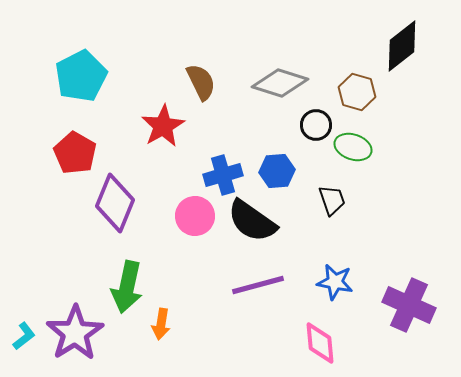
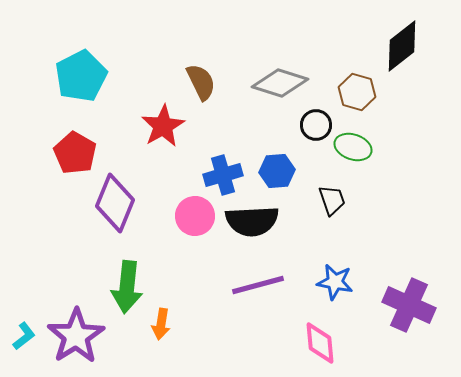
black semicircle: rotated 38 degrees counterclockwise
green arrow: rotated 6 degrees counterclockwise
purple star: moved 1 px right, 3 px down
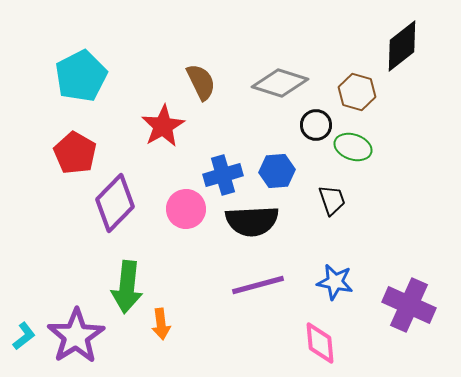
purple diamond: rotated 22 degrees clockwise
pink circle: moved 9 px left, 7 px up
orange arrow: rotated 16 degrees counterclockwise
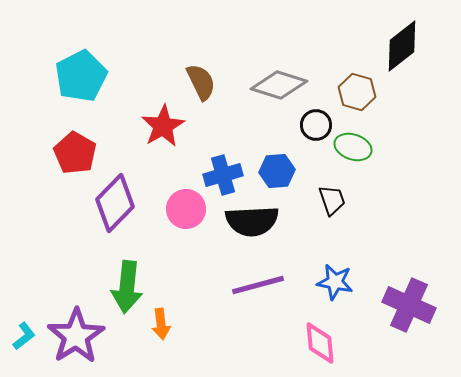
gray diamond: moved 1 px left, 2 px down
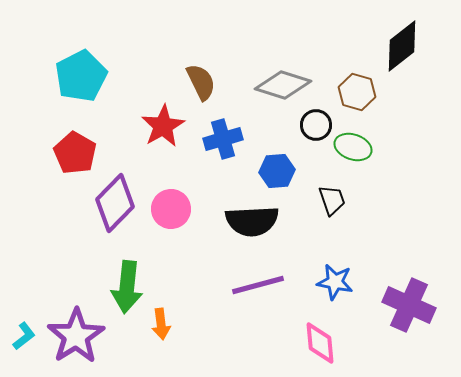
gray diamond: moved 4 px right
blue cross: moved 36 px up
pink circle: moved 15 px left
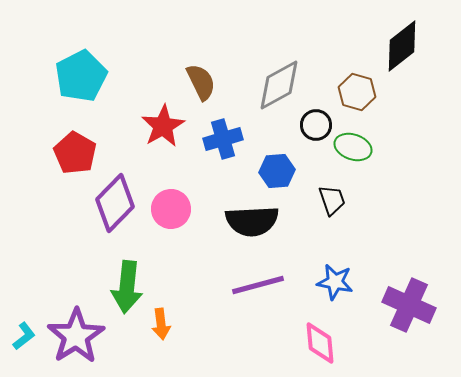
gray diamond: moved 4 px left; rotated 46 degrees counterclockwise
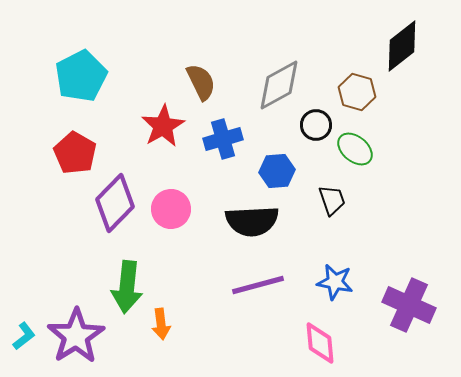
green ellipse: moved 2 px right, 2 px down; rotated 21 degrees clockwise
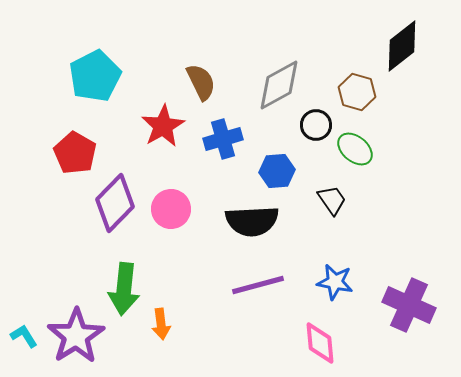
cyan pentagon: moved 14 px right
black trapezoid: rotated 16 degrees counterclockwise
green arrow: moved 3 px left, 2 px down
cyan L-shape: rotated 84 degrees counterclockwise
